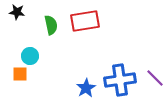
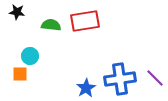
green semicircle: rotated 72 degrees counterclockwise
blue cross: moved 1 px up
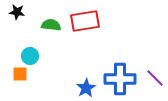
blue cross: rotated 8 degrees clockwise
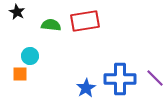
black star: rotated 21 degrees clockwise
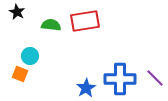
orange square: rotated 21 degrees clockwise
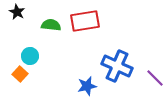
orange square: rotated 21 degrees clockwise
blue cross: moved 3 px left, 13 px up; rotated 24 degrees clockwise
blue star: moved 1 px right, 2 px up; rotated 18 degrees clockwise
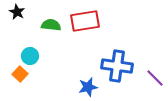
blue cross: rotated 16 degrees counterclockwise
blue star: moved 1 px right, 1 px down
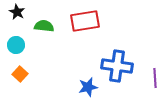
green semicircle: moved 7 px left, 1 px down
cyan circle: moved 14 px left, 11 px up
purple line: rotated 42 degrees clockwise
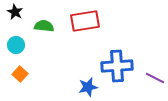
black star: moved 2 px left
blue cross: rotated 12 degrees counterclockwise
purple line: rotated 60 degrees counterclockwise
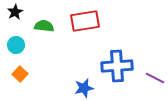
black star: rotated 14 degrees clockwise
blue star: moved 4 px left, 1 px down
